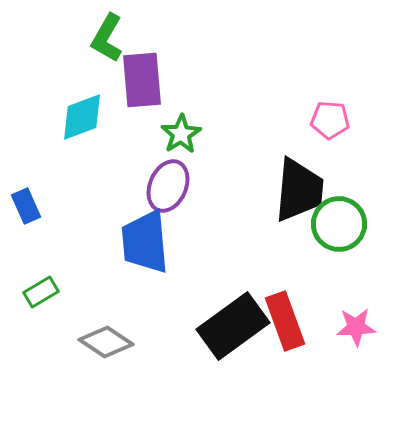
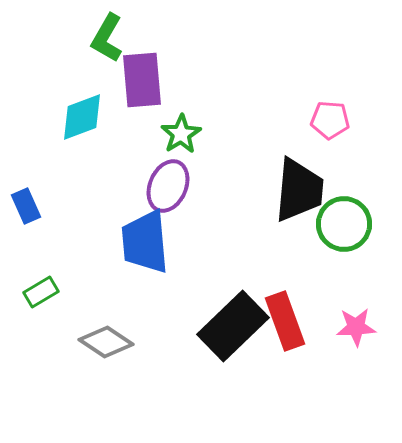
green circle: moved 5 px right
black rectangle: rotated 8 degrees counterclockwise
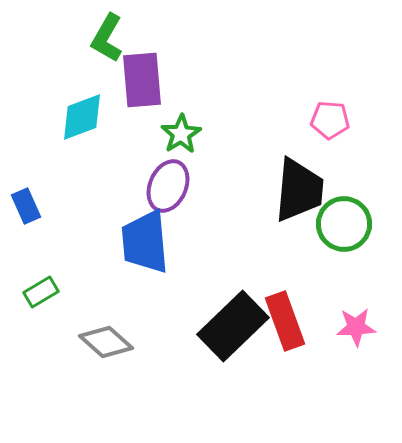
gray diamond: rotated 8 degrees clockwise
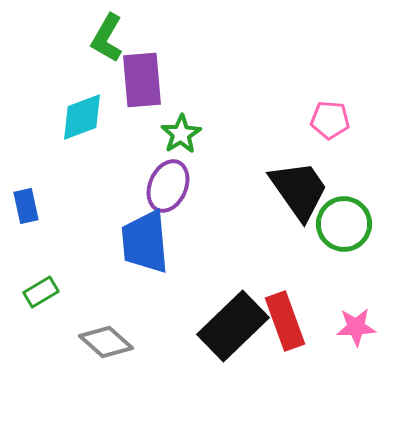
black trapezoid: rotated 40 degrees counterclockwise
blue rectangle: rotated 12 degrees clockwise
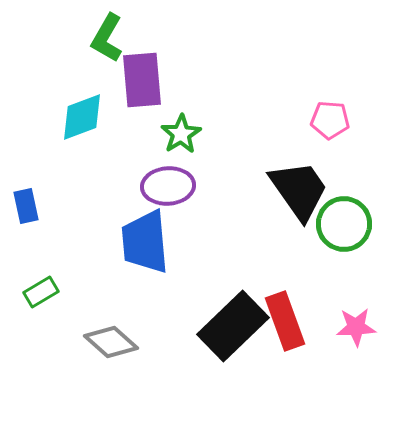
purple ellipse: rotated 63 degrees clockwise
gray diamond: moved 5 px right
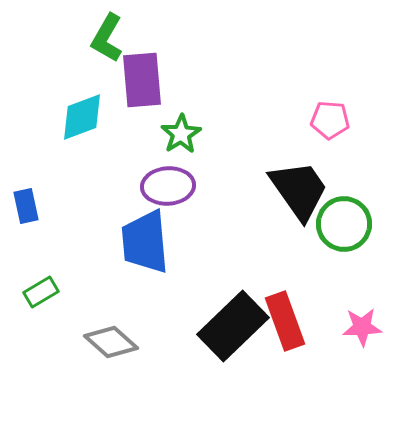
pink star: moved 6 px right
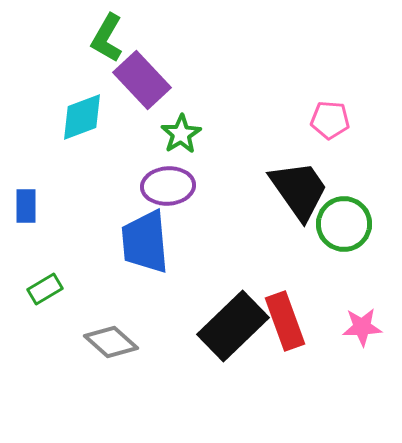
purple rectangle: rotated 38 degrees counterclockwise
blue rectangle: rotated 12 degrees clockwise
green rectangle: moved 4 px right, 3 px up
